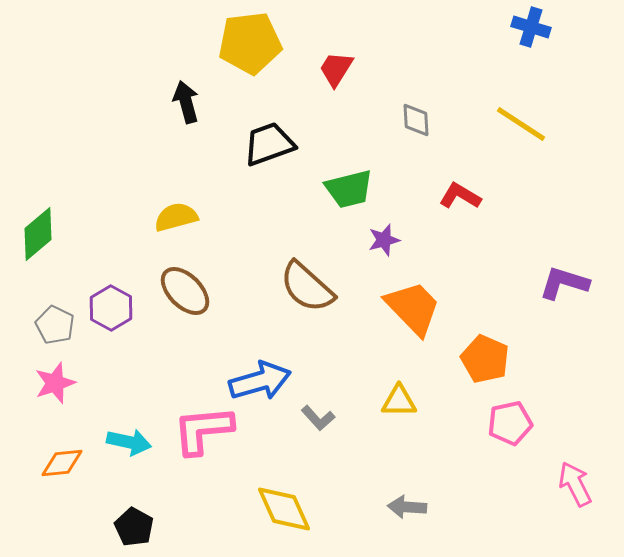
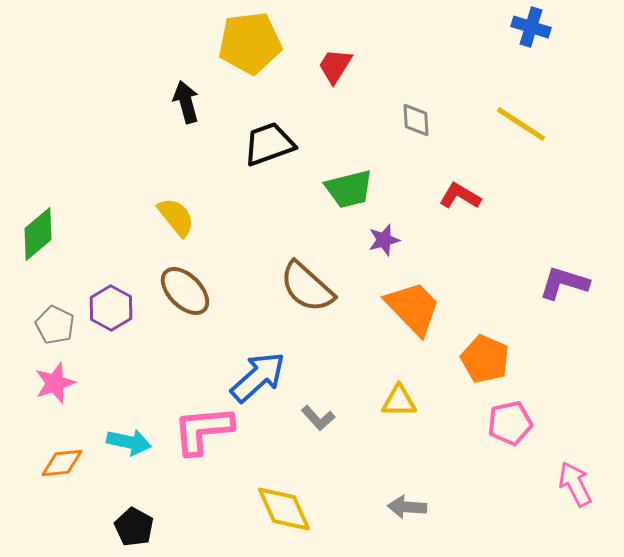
red trapezoid: moved 1 px left, 3 px up
yellow semicircle: rotated 66 degrees clockwise
blue arrow: moved 2 px left, 4 px up; rotated 26 degrees counterclockwise
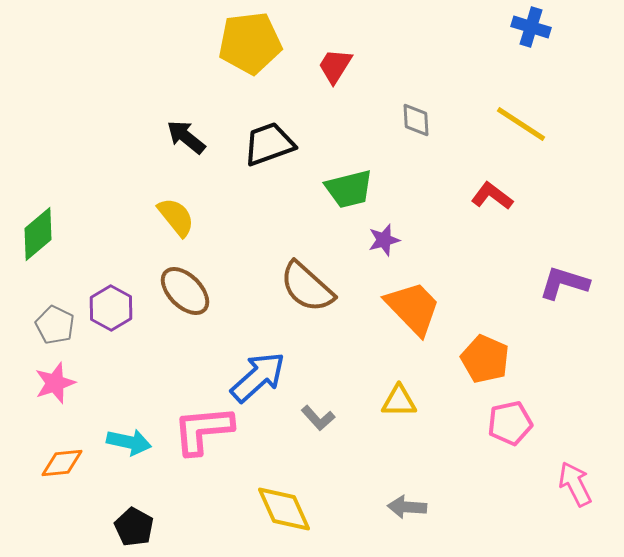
black arrow: moved 35 px down; rotated 36 degrees counterclockwise
red L-shape: moved 32 px right; rotated 6 degrees clockwise
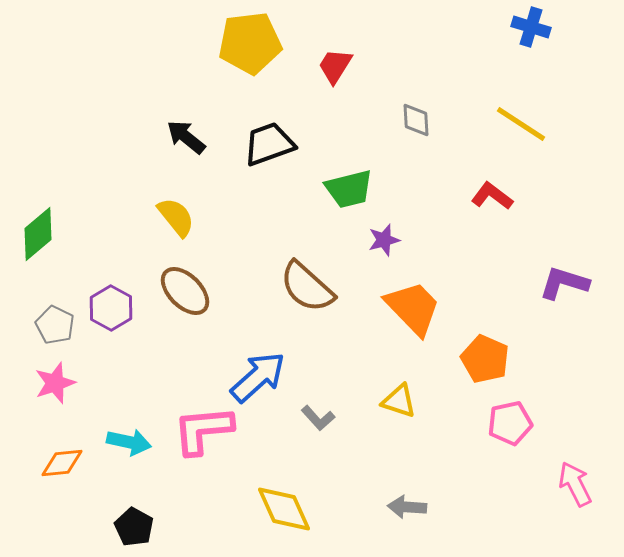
yellow triangle: rotated 18 degrees clockwise
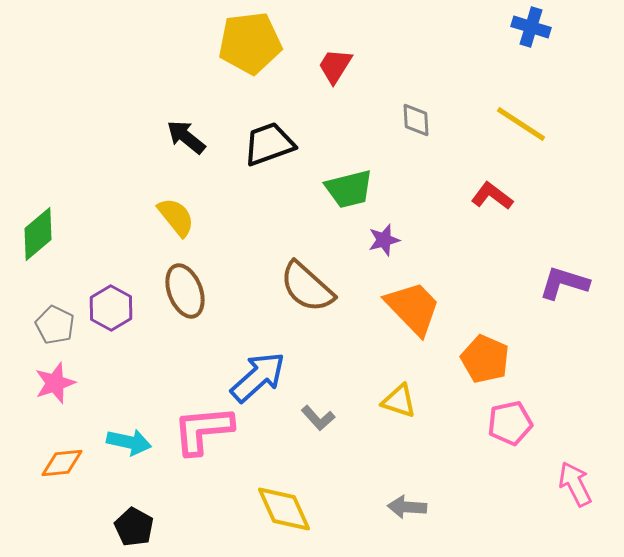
brown ellipse: rotated 24 degrees clockwise
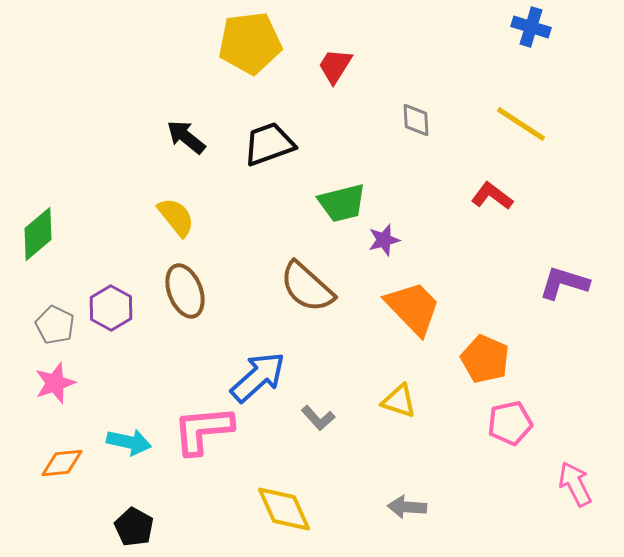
green trapezoid: moved 7 px left, 14 px down
